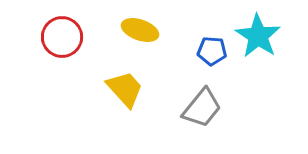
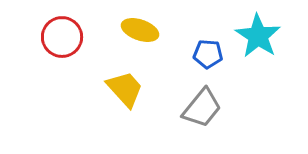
blue pentagon: moved 4 px left, 3 px down
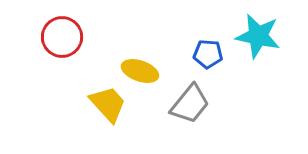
yellow ellipse: moved 41 px down
cyan star: rotated 21 degrees counterclockwise
yellow trapezoid: moved 17 px left, 15 px down
gray trapezoid: moved 12 px left, 4 px up
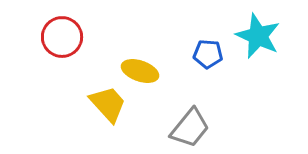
cyan star: rotated 12 degrees clockwise
gray trapezoid: moved 24 px down
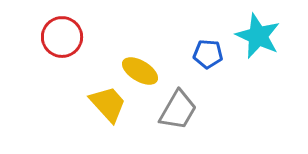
yellow ellipse: rotated 12 degrees clockwise
gray trapezoid: moved 12 px left, 18 px up; rotated 9 degrees counterclockwise
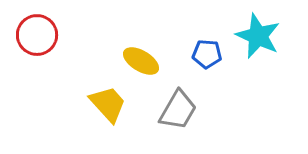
red circle: moved 25 px left, 2 px up
blue pentagon: moved 1 px left
yellow ellipse: moved 1 px right, 10 px up
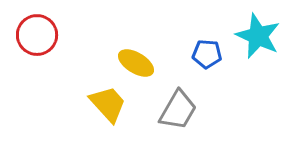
yellow ellipse: moved 5 px left, 2 px down
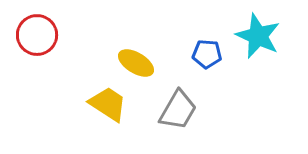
yellow trapezoid: rotated 15 degrees counterclockwise
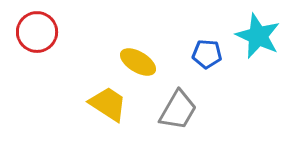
red circle: moved 3 px up
yellow ellipse: moved 2 px right, 1 px up
